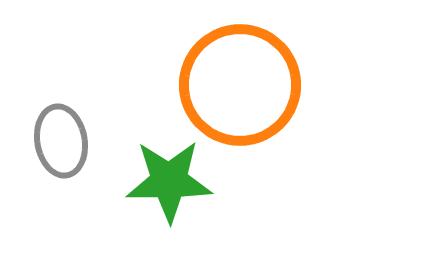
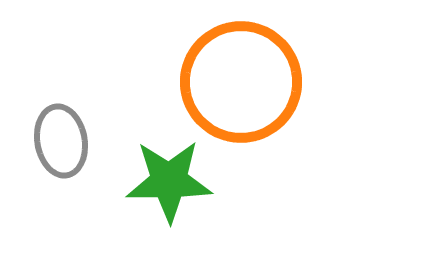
orange circle: moved 1 px right, 3 px up
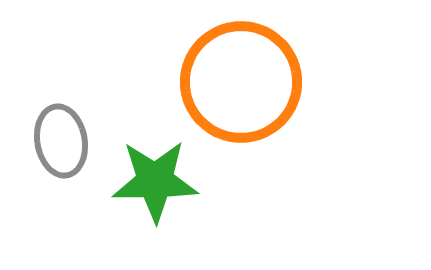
green star: moved 14 px left
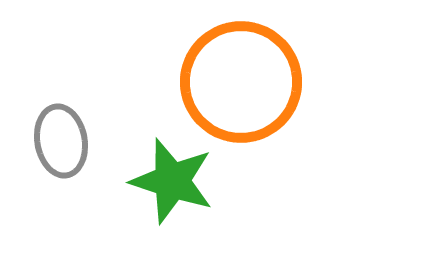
green star: moved 17 px right; rotated 18 degrees clockwise
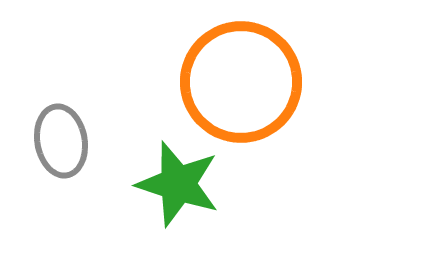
green star: moved 6 px right, 3 px down
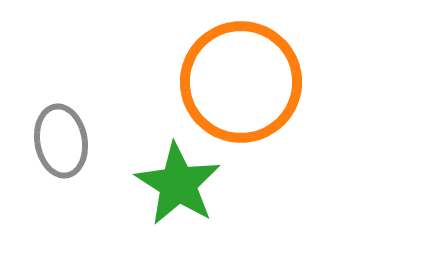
green star: rotated 14 degrees clockwise
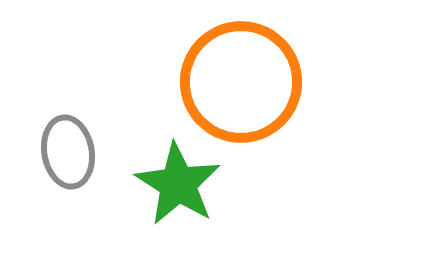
gray ellipse: moved 7 px right, 11 px down
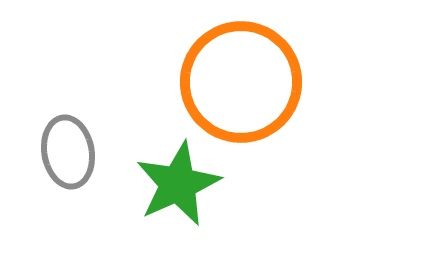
green star: rotated 16 degrees clockwise
